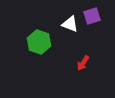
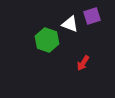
green hexagon: moved 8 px right, 2 px up
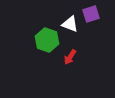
purple square: moved 1 px left, 2 px up
red arrow: moved 13 px left, 6 px up
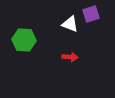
green hexagon: moved 23 px left; rotated 15 degrees counterclockwise
red arrow: rotated 119 degrees counterclockwise
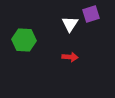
white triangle: rotated 42 degrees clockwise
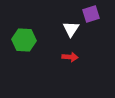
white triangle: moved 1 px right, 5 px down
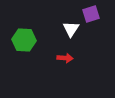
red arrow: moved 5 px left, 1 px down
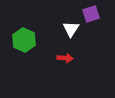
green hexagon: rotated 20 degrees clockwise
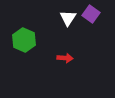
purple square: rotated 36 degrees counterclockwise
white triangle: moved 3 px left, 11 px up
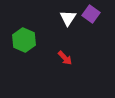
red arrow: rotated 42 degrees clockwise
